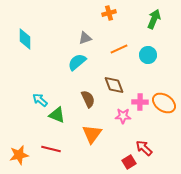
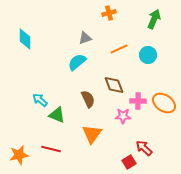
pink cross: moved 2 px left, 1 px up
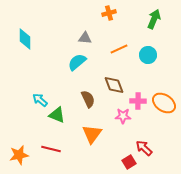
gray triangle: rotated 24 degrees clockwise
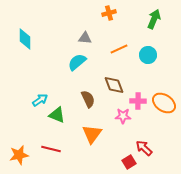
cyan arrow: rotated 105 degrees clockwise
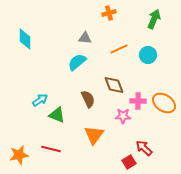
orange triangle: moved 2 px right, 1 px down
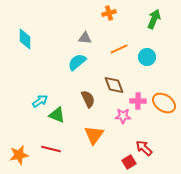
cyan circle: moved 1 px left, 2 px down
cyan arrow: moved 1 px down
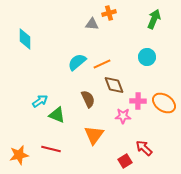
gray triangle: moved 7 px right, 14 px up
orange line: moved 17 px left, 15 px down
red square: moved 4 px left, 1 px up
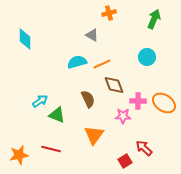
gray triangle: moved 11 px down; rotated 24 degrees clockwise
cyan semicircle: rotated 24 degrees clockwise
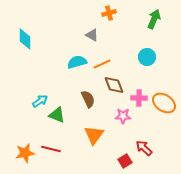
pink cross: moved 1 px right, 3 px up
orange star: moved 6 px right, 2 px up
